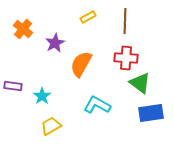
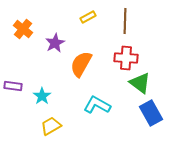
blue rectangle: rotated 70 degrees clockwise
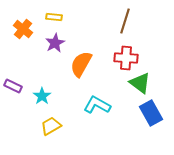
yellow rectangle: moved 34 px left; rotated 35 degrees clockwise
brown line: rotated 15 degrees clockwise
purple rectangle: rotated 18 degrees clockwise
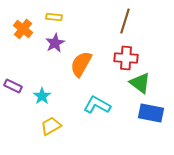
blue rectangle: rotated 50 degrees counterclockwise
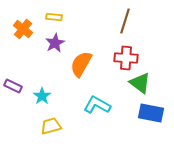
yellow trapezoid: rotated 15 degrees clockwise
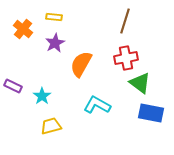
red cross: rotated 15 degrees counterclockwise
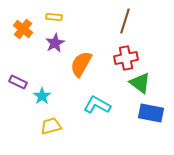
purple rectangle: moved 5 px right, 4 px up
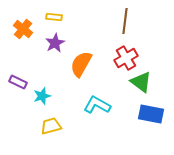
brown line: rotated 10 degrees counterclockwise
red cross: rotated 20 degrees counterclockwise
green triangle: moved 1 px right, 1 px up
cyan star: rotated 18 degrees clockwise
blue rectangle: moved 1 px down
